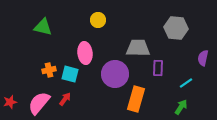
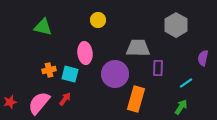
gray hexagon: moved 3 px up; rotated 25 degrees clockwise
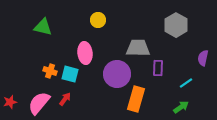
orange cross: moved 1 px right, 1 px down; rotated 32 degrees clockwise
purple circle: moved 2 px right
green arrow: rotated 21 degrees clockwise
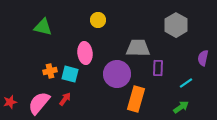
orange cross: rotated 32 degrees counterclockwise
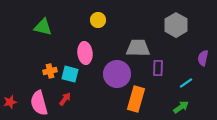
pink semicircle: rotated 55 degrees counterclockwise
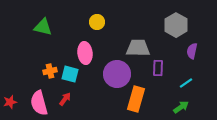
yellow circle: moved 1 px left, 2 px down
purple semicircle: moved 11 px left, 7 px up
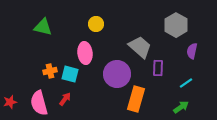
yellow circle: moved 1 px left, 2 px down
gray trapezoid: moved 2 px right, 1 px up; rotated 40 degrees clockwise
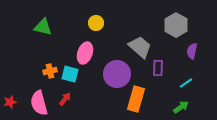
yellow circle: moved 1 px up
pink ellipse: rotated 25 degrees clockwise
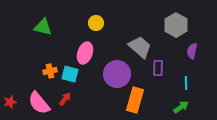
cyan line: rotated 56 degrees counterclockwise
orange rectangle: moved 1 px left, 1 px down
pink semicircle: rotated 25 degrees counterclockwise
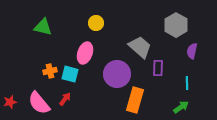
cyan line: moved 1 px right
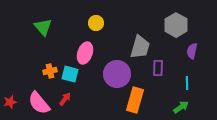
green triangle: rotated 36 degrees clockwise
gray trapezoid: rotated 65 degrees clockwise
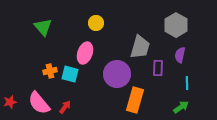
purple semicircle: moved 12 px left, 4 px down
red arrow: moved 8 px down
